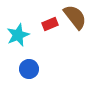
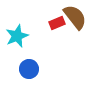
red rectangle: moved 7 px right, 1 px up
cyan star: moved 1 px left, 1 px down
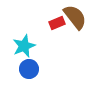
cyan star: moved 7 px right, 10 px down
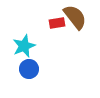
red rectangle: rotated 14 degrees clockwise
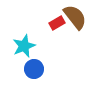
red rectangle: rotated 21 degrees counterclockwise
blue circle: moved 5 px right
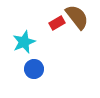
brown semicircle: moved 2 px right
cyan star: moved 4 px up
